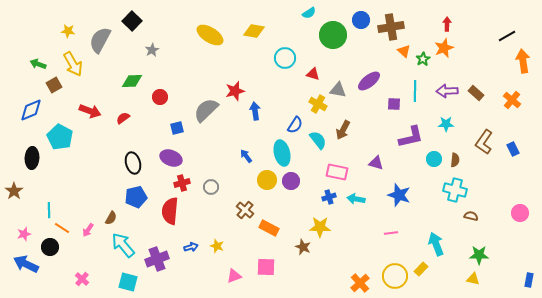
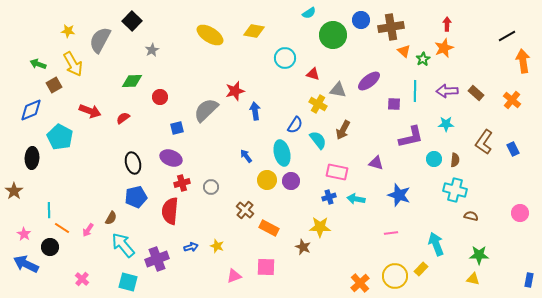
pink star at (24, 234): rotated 24 degrees counterclockwise
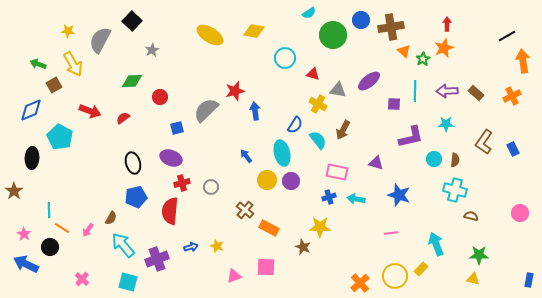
orange cross at (512, 100): moved 4 px up; rotated 24 degrees clockwise
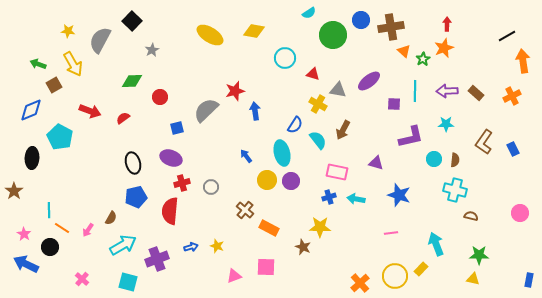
cyan arrow at (123, 245): rotated 100 degrees clockwise
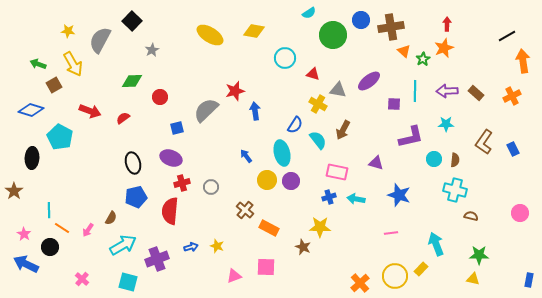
blue diamond at (31, 110): rotated 40 degrees clockwise
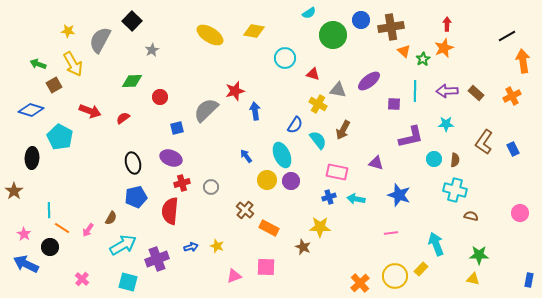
cyan ellipse at (282, 153): moved 2 px down; rotated 10 degrees counterclockwise
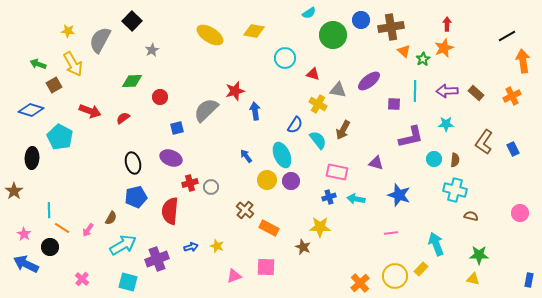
red cross at (182, 183): moved 8 px right
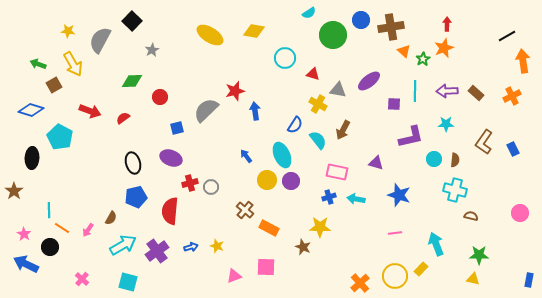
pink line at (391, 233): moved 4 px right
purple cross at (157, 259): moved 8 px up; rotated 15 degrees counterclockwise
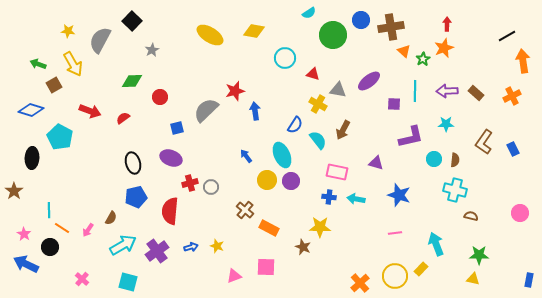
blue cross at (329, 197): rotated 24 degrees clockwise
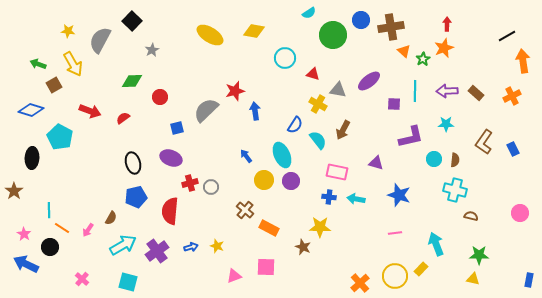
yellow circle at (267, 180): moved 3 px left
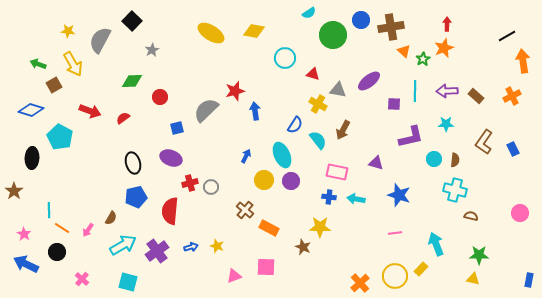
yellow ellipse at (210, 35): moved 1 px right, 2 px up
brown rectangle at (476, 93): moved 3 px down
blue arrow at (246, 156): rotated 64 degrees clockwise
black circle at (50, 247): moved 7 px right, 5 px down
